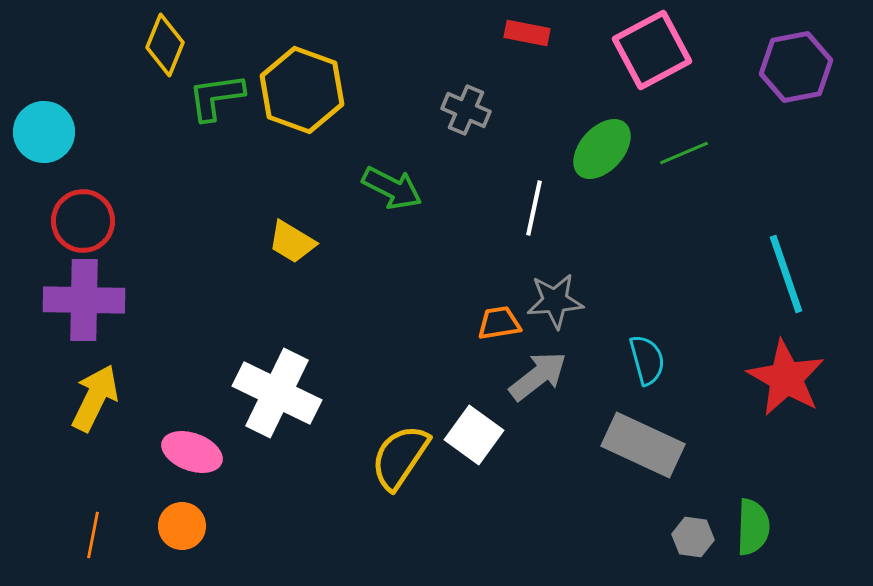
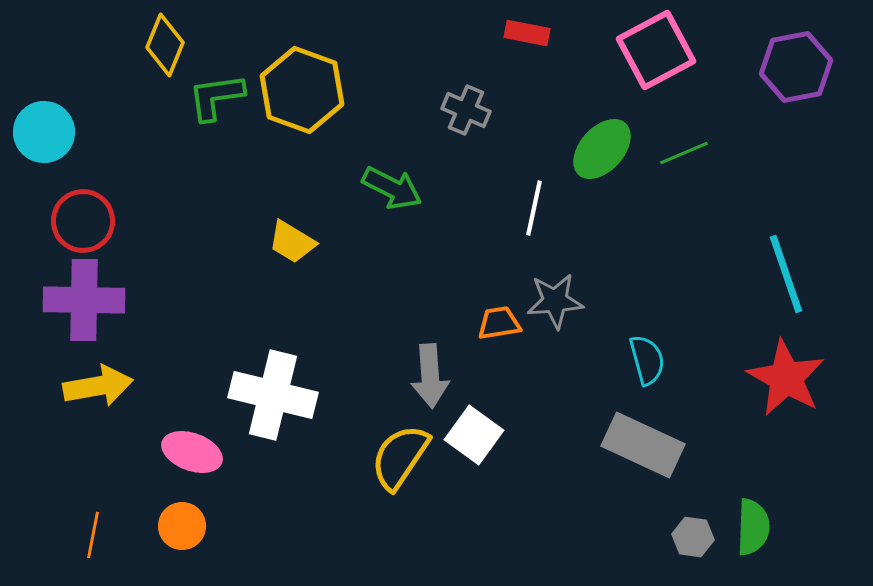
pink square: moved 4 px right
gray arrow: moved 108 px left; rotated 124 degrees clockwise
white cross: moved 4 px left, 2 px down; rotated 12 degrees counterclockwise
yellow arrow: moved 3 px right, 12 px up; rotated 54 degrees clockwise
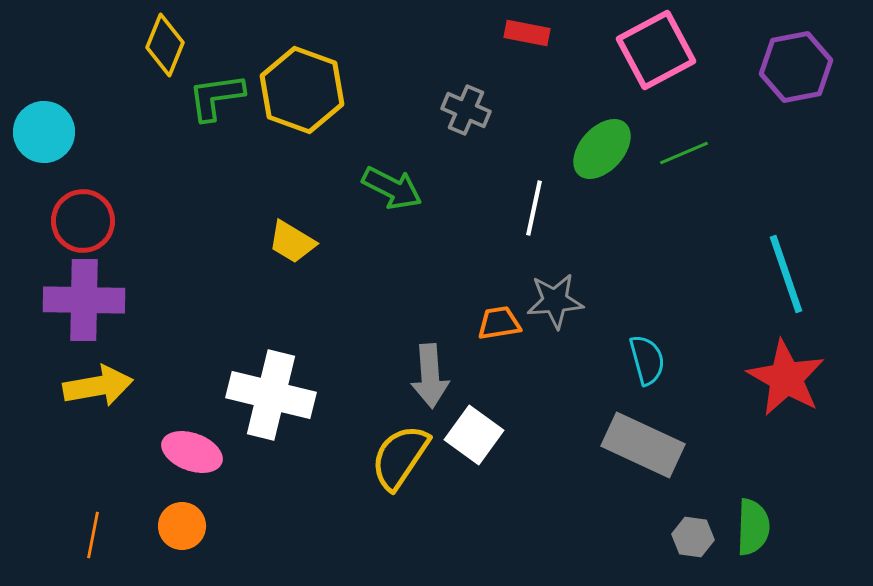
white cross: moved 2 px left
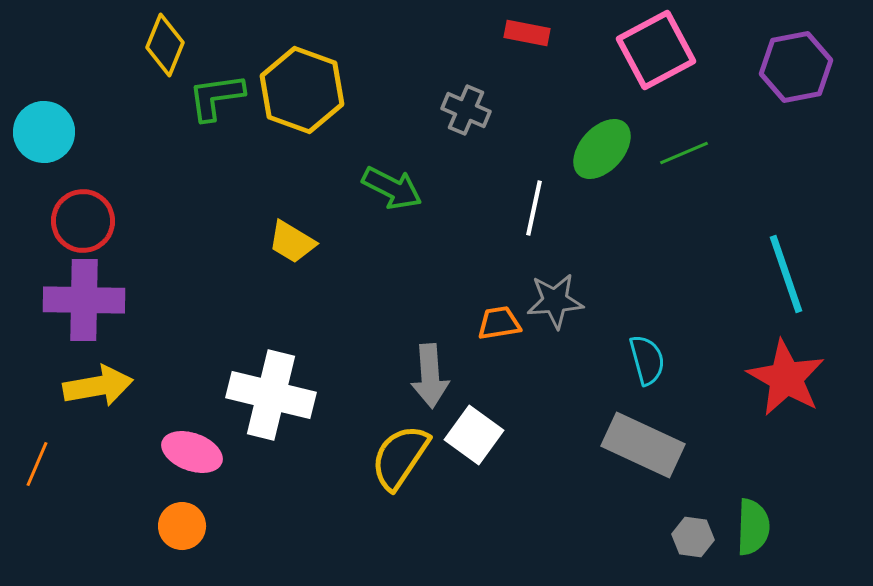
orange line: moved 56 px left, 71 px up; rotated 12 degrees clockwise
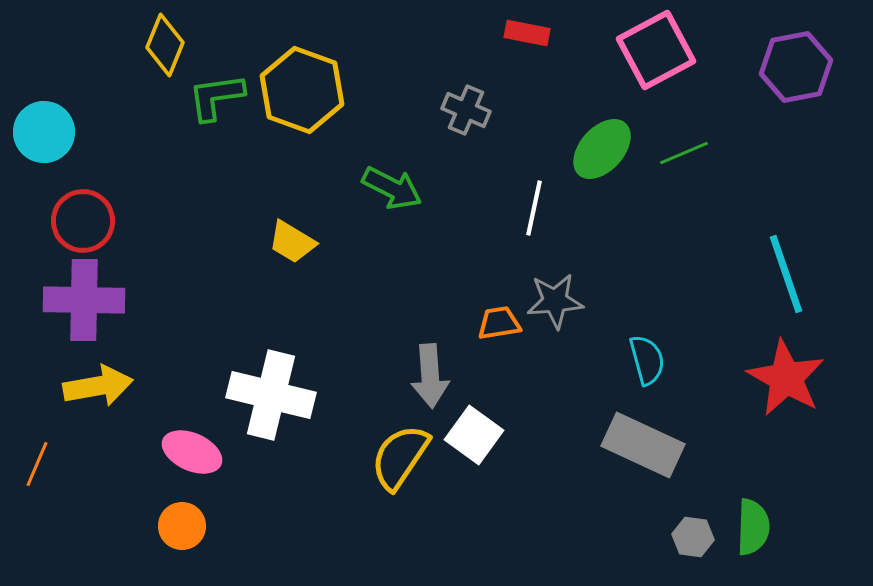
pink ellipse: rotated 4 degrees clockwise
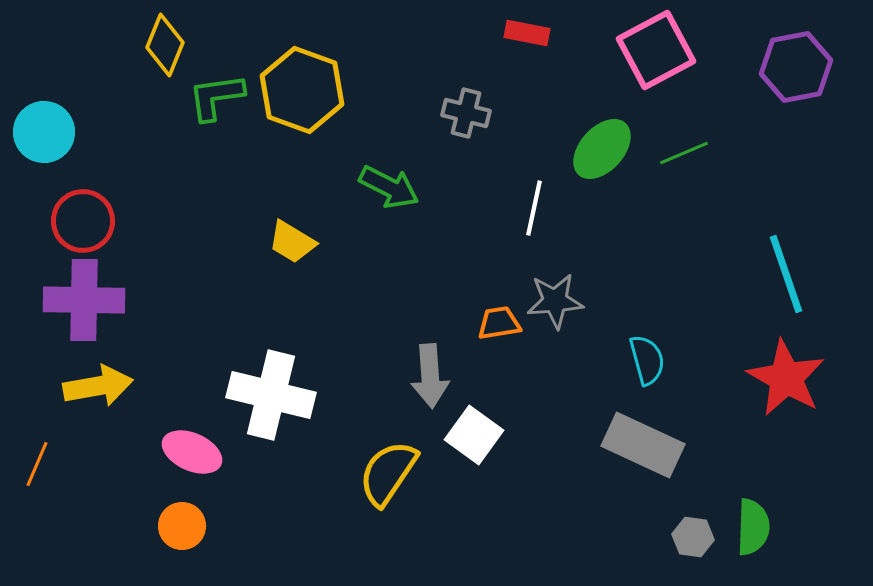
gray cross: moved 3 px down; rotated 9 degrees counterclockwise
green arrow: moved 3 px left, 1 px up
yellow semicircle: moved 12 px left, 16 px down
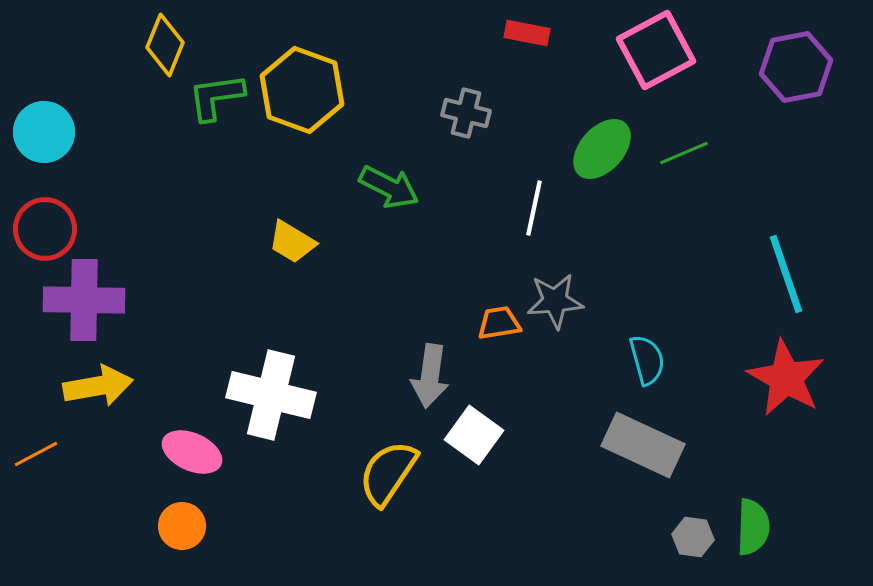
red circle: moved 38 px left, 8 px down
gray arrow: rotated 12 degrees clockwise
orange line: moved 1 px left, 10 px up; rotated 39 degrees clockwise
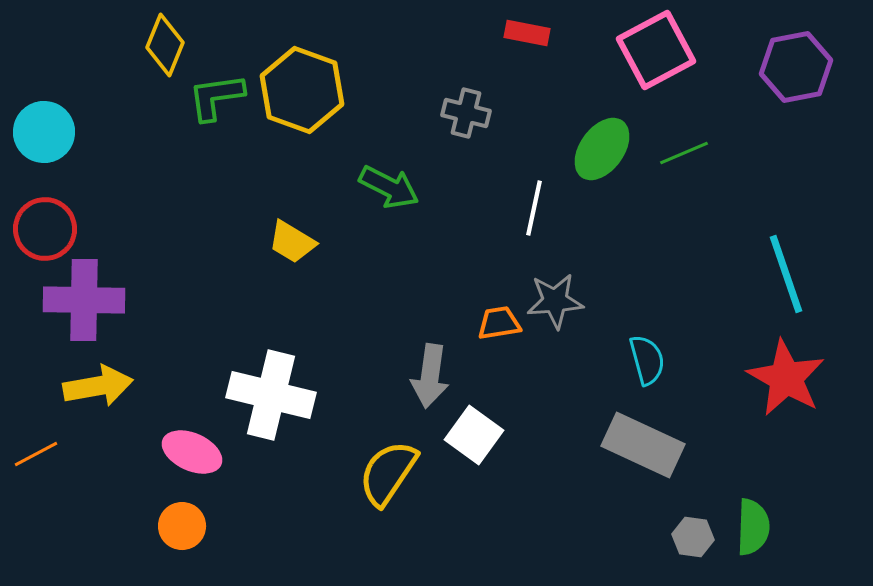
green ellipse: rotated 6 degrees counterclockwise
